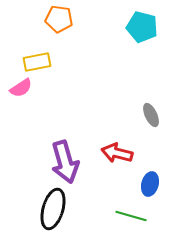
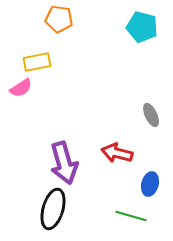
purple arrow: moved 1 px left, 1 px down
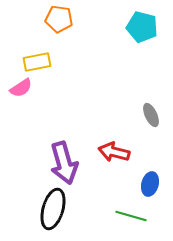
red arrow: moved 3 px left, 1 px up
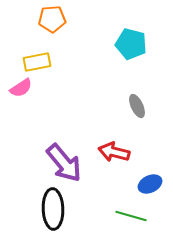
orange pentagon: moved 7 px left; rotated 12 degrees counterclockwise
cyan pentagon: moved 11 px left, 17 px down
gray ellipse: moved 14 px left, 9 px up
purple arrow: rotated 24 degrees counterclockwise
blue ellipse: rotated 50 degrees clockwise
black ellipse: rotated 18 degrees counterclockwise
